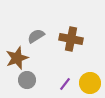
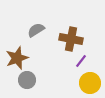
gray semicircle: moved 6 px up
purple line: moved 16 px right, 23 px up
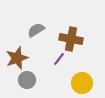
purple line: moved 22 px left, 2 px up
yellow circle: moved 8 px left
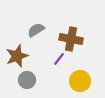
brown star: moved 2 px up
yellow circle: moved 2 px left, 2 px up
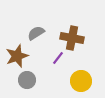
gray semicircle: moved 3 px down
brown cross: moved 1 px right, 1 px up
purple line: moved 1 px left, 1 px up
yellow circle: moved 1 px right
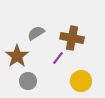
brown star: rotated 15 degrees counterclockwise
gray circle: moved 1 px right, 1 px down
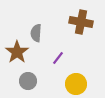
gray semicircle: rotated 54 degrees counterclockwise
brown cross: moved 9 px right, 16 px up
brown star: moved 4 px up
yellow circle: moved 5 px left, 3 px down
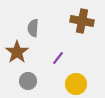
brown cross: moved 1 px right, 1 px up
gray semicircle: moved 3 px left, 5 px up
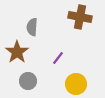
brown cross: moved 2 px left, 4 px up
gray semicircle: moved 1 px left, 1 px up
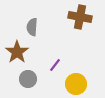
purple line: moved 3 px left, 7 px down
gray circle: moved 2 px up
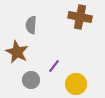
gray semicircle: moved 1 px left, 2 px up
brown star: rotated 10 degrees counterclockwise
purple line: moved 1 px left, 1 px down
gray circle: moved 3 px right, 1 px down
